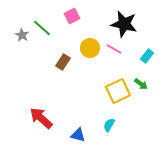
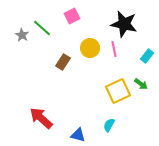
pink line: rotated 49 degrees clockwise
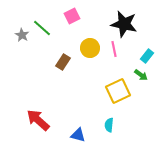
green arrow: moved 9 px up
red arrow: moved 3 px left, 2 px down
cyan semicircle: rotated 24 degrees counterclockwise
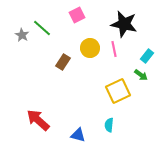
pink square: moved 5 px right, 1 px up
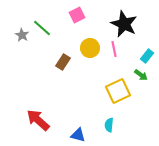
black star: rotated 12 degrees clockwise
